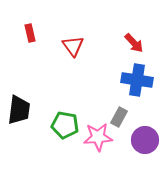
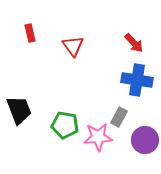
black trapezoid: rotated 28 degrees counterclockwise
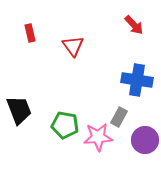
red arrow: moved 18 px up
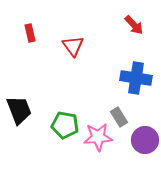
blue cross: moved 1 px left, 2 px up
gray rectangle: rotated 60 degrees counterclockwise
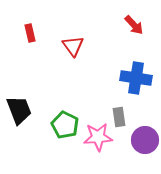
gray rectangle: rotated 24 degrees clockwise
green pentagon: rotated 16 degrees clockwise
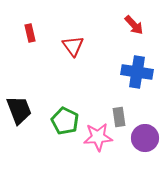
blue cross: moved 1 px right, 6 px up
green pentagon: moved 4 px up
purple circle: moved 2 px up
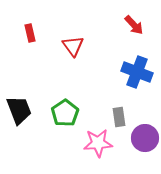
blue cross: rotated 12 degrees clockwise
green pentagon: moved 8 px up; rotated 12 degrees clockwise
pink star: moved 6 px down
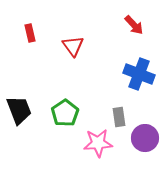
blue cross: moved 2 px right, 2 px down
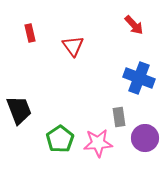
blue cross: moved 4 px down
green pentagon: moved 5 px left, 26 px down
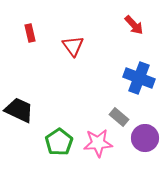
black trapezoid: rotated 44 degrees counterclockwise
gray rectangle: rotated 42 degrees counterclockwise
green pentagon: moved 1 px left, 3 px down
